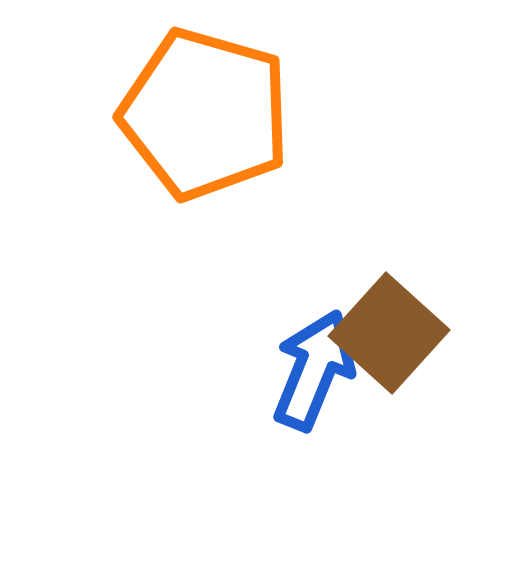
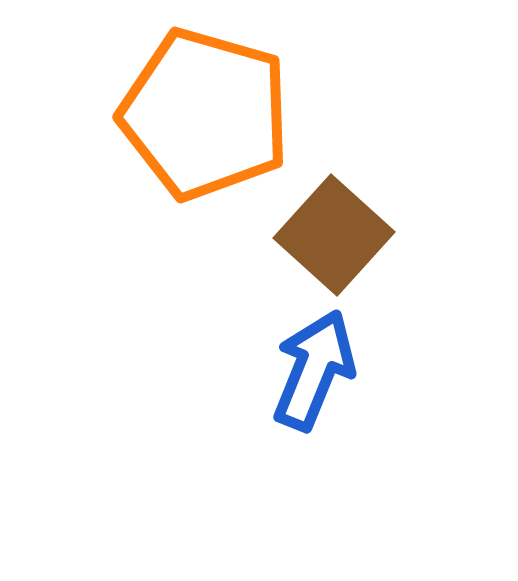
brown square: moved 55 px left, 98 px up
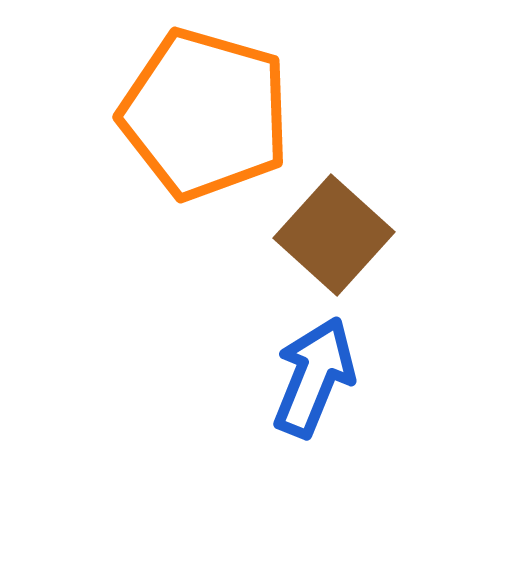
blue arrow: moved 7 px down
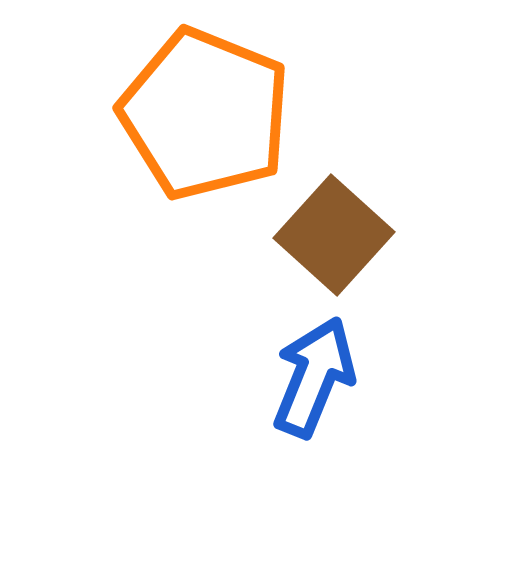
orange pentagon: rotated 6 degrees clockwise
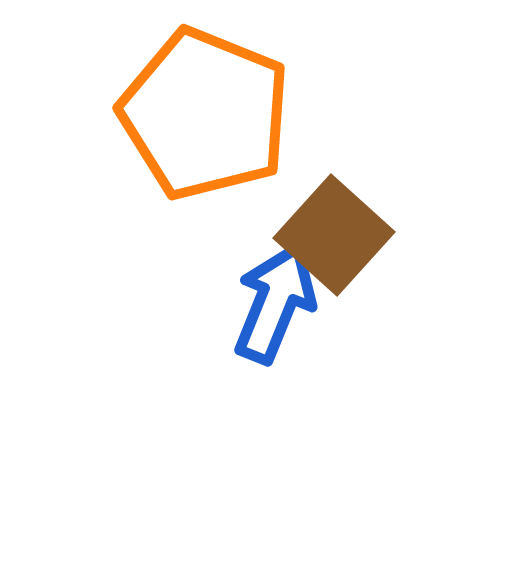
blue arrow: moved 39 px left, 74 px up
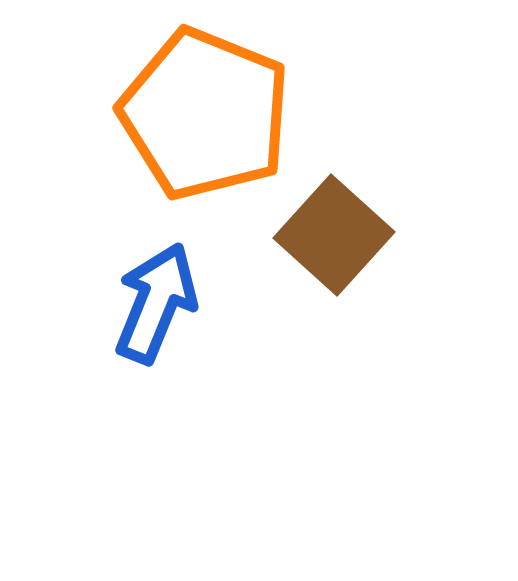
blue arrow: moved 119 px left
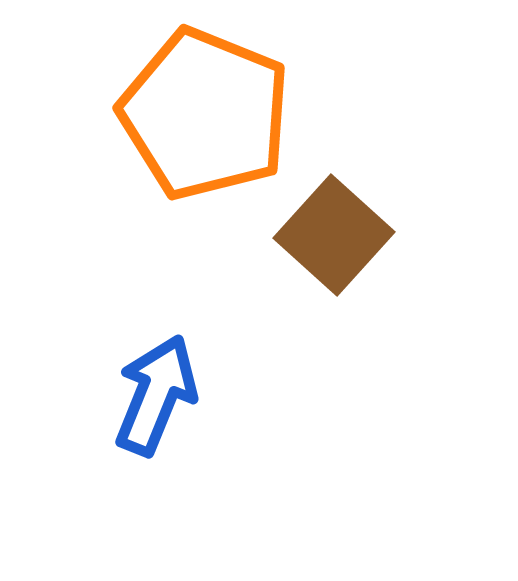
blue arrow: moved 92 px down
